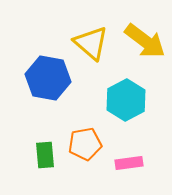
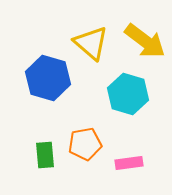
blue hexagon: rotated 6 degrees clockwise
cyan hexagon: moved 2 px right, 6 px up; rotated 15 degrees counterclockwise
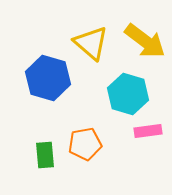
pink rectangle: moved 19 px right, 32 px up
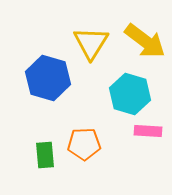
yellow triangle: rotated 21 degrees clockwise
cyan hexagon: moved 2 px right
pink rectangle: rotated 12 degrees clockwise
orange pentagon: moved 1 px left; rotated 8 degrees clockwise
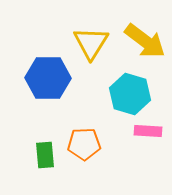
blue hexagon: rotated 15 degrees counterclockwise
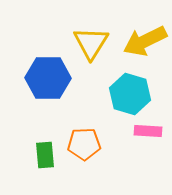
yellow arrow: rotated 117 degrees clockwise
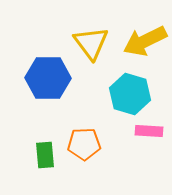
yellow triangle: rotated 9 degrees counterclockwise
pink rectangle: moved 1 px right
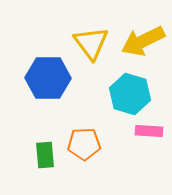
yellow arrow: moved 2 px left
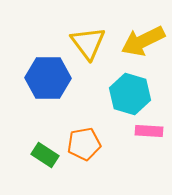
yellow triangle: moved 3 px left
orange pentagon: rotated 8 degrees counterclockwise
green rectangle: rotated 52 degrees counterclockwise
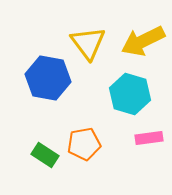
blue hexagon: rotated 9 degrees clockwise
pink rectangle: moved 7 px down; rotated 12 degrees counterclockwise
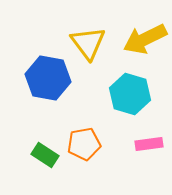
yellow arrow: moved 2 px right, 2 px up
pink rectangle: moved 6 px down
